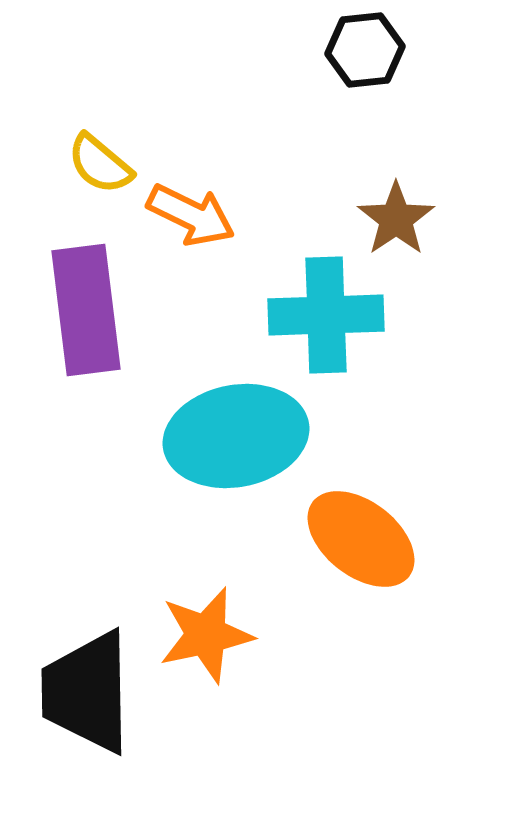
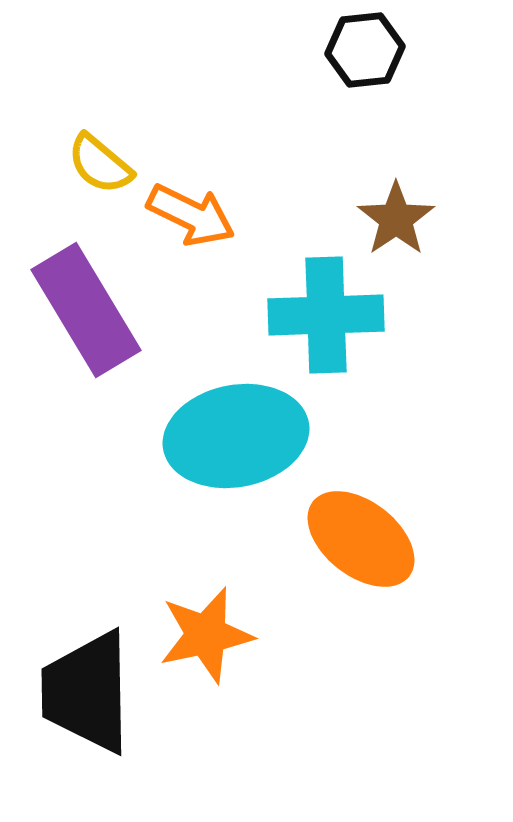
purple rectangle: rotated 24 degrees counterclockwise
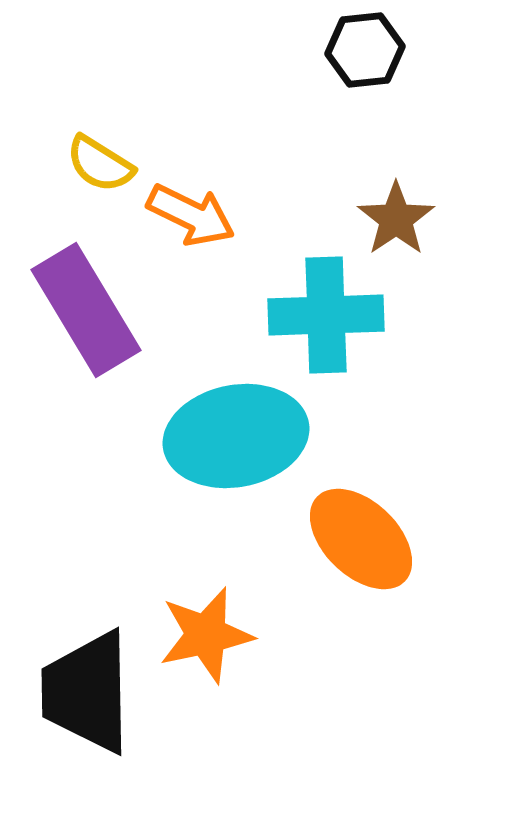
yellow semicircle: rotated 8 degrees counterclockwise
orange ellipse: rotated 6 degrees clockwise
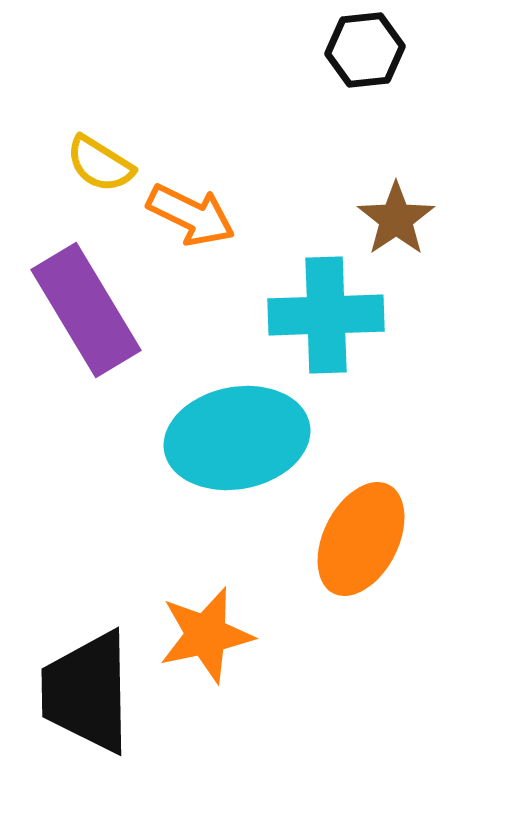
cyan ellipse: moved 1 px right, 2 px down
orange ellipse: rotated 73 degrees clockwise
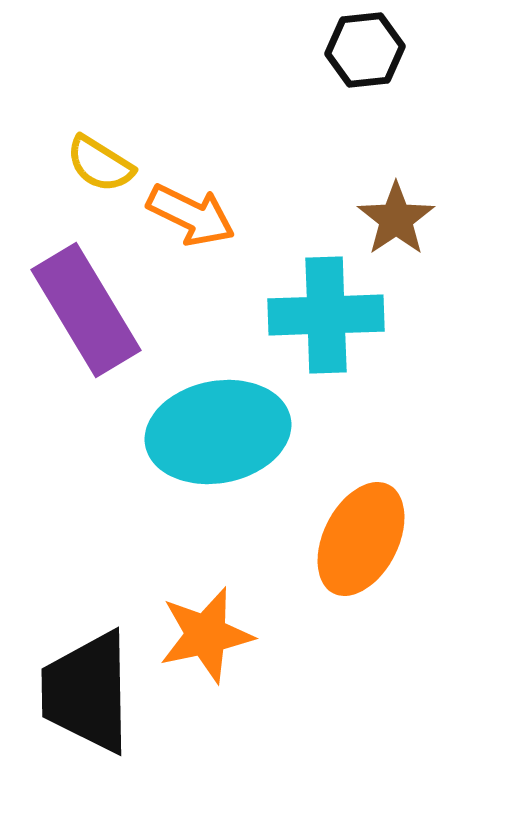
cyan ellipse: moved 19 px left, 6 px up
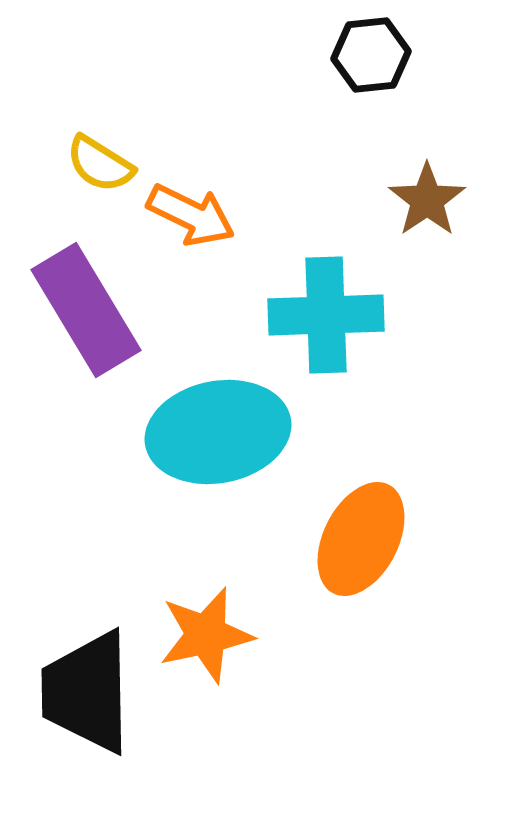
black hexagon: moved 6 px right, 5 px down
brown star: moved 31 px right, 19 px up
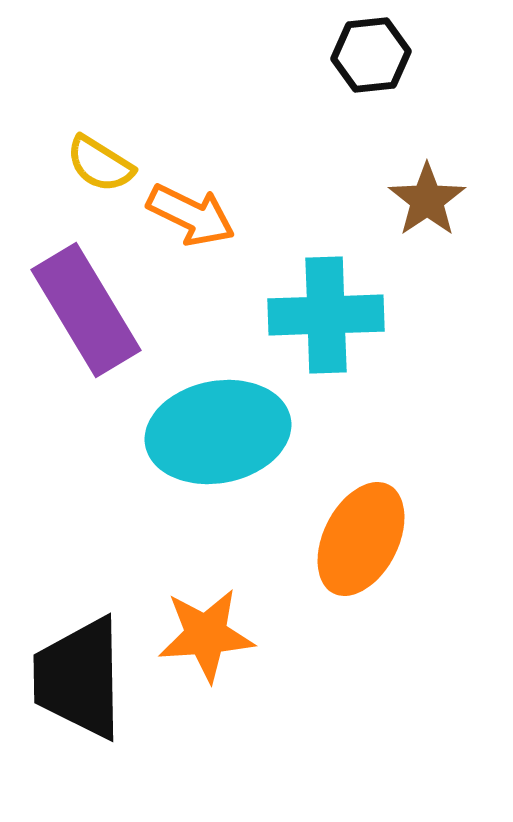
orange star: rotated 8 degrees clockwise
black trapezoid: moved 8 px left, 14 px up
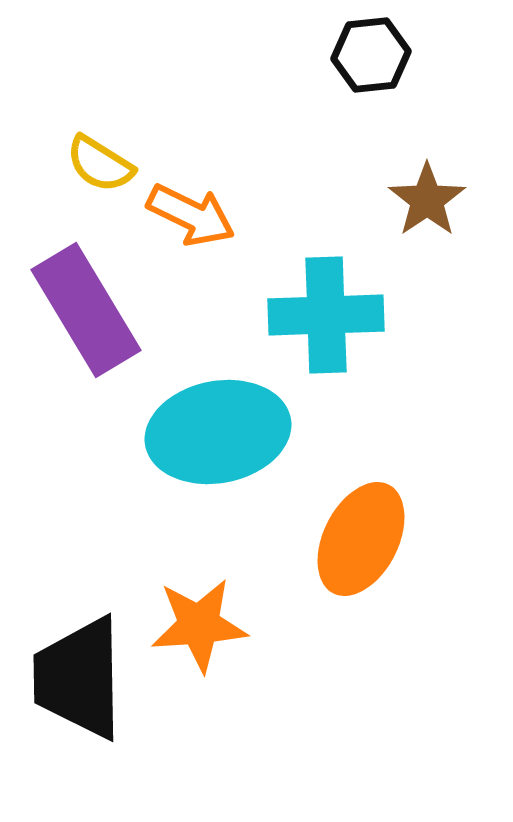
orange star: moved 7 px left, 10 px up
